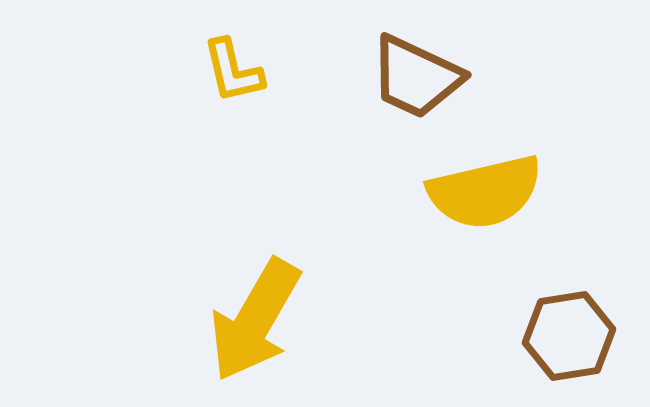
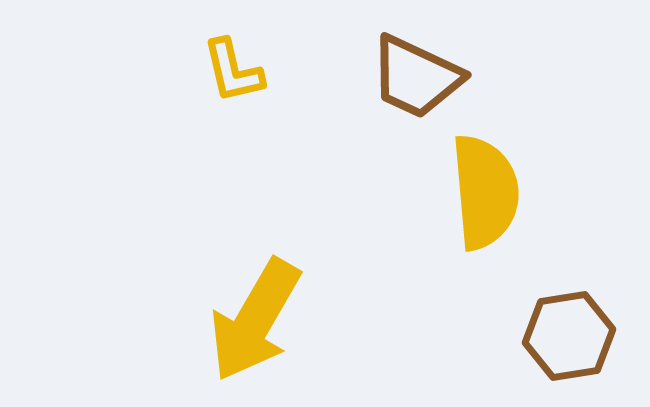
yellow semicircle: rotated 82 degrees counterclockwise
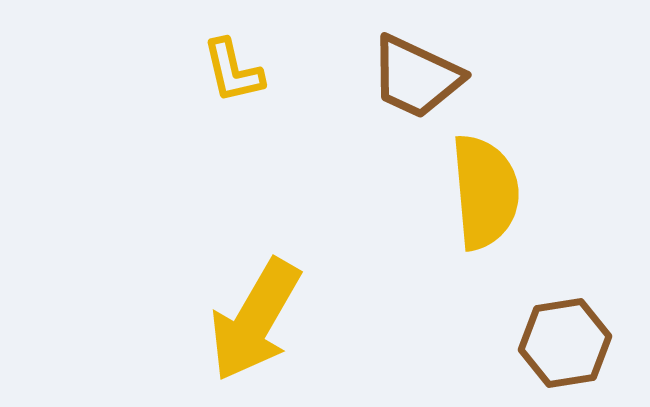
brown hexagon: moved 4 px left, 7 px down
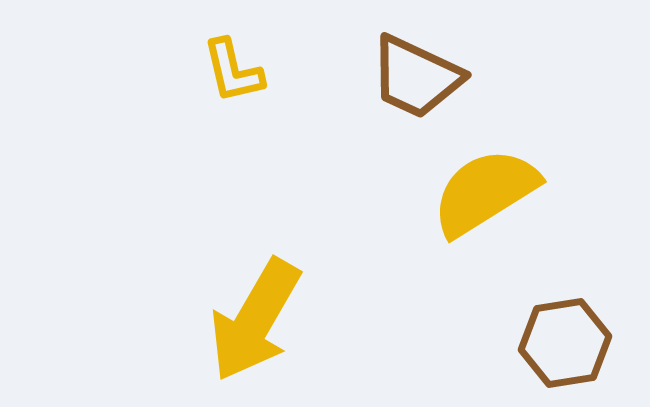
yellow semicircle: rotated 117 degrees counterclockwise
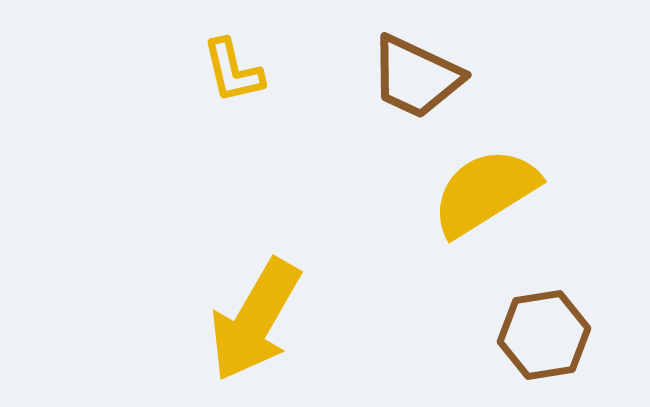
brown hexagon: moved 21 px left, 8 px up
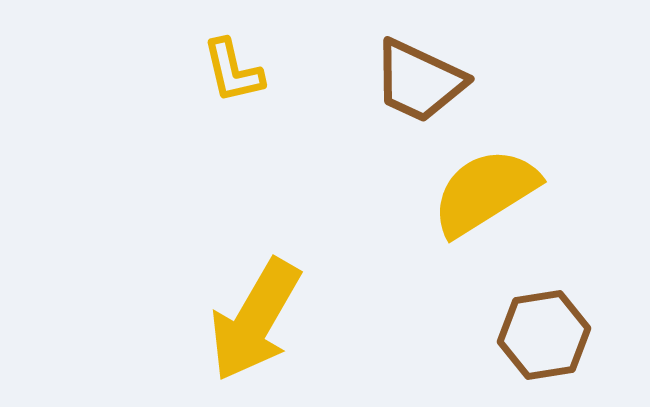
brown trapezoid: moved 3 px right, 4 px down
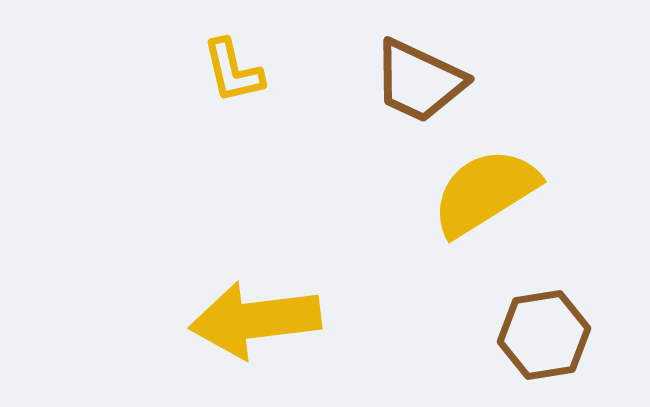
yellow arrow: rotated 53 degrees clockwise
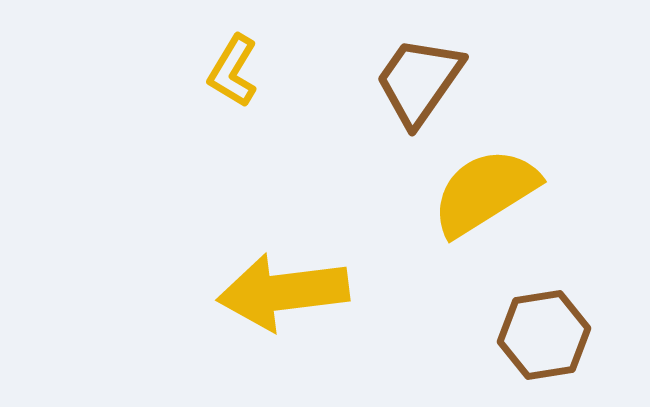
yellow L-shape: rotated 44 degrees clockwise
brown trapezoid: rotated 100 degrees clockwise
yellow arrow: moved 28 px right, 28 px up
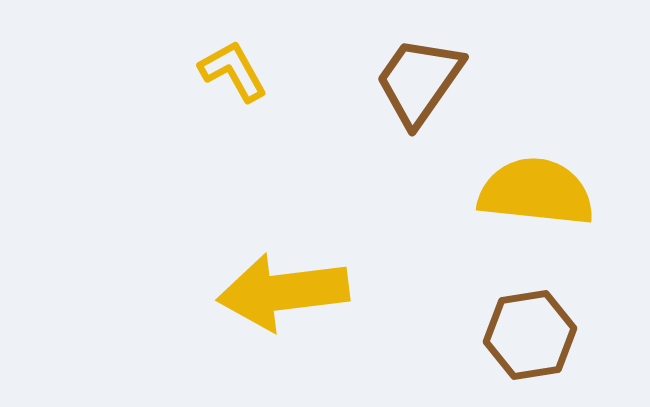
yellow L-shape: rotated 120 degrees clockwise
yellow semicircle: moved 51 px right; rotated 38 degrees clockwise
brown hexagon: moved 14 px left
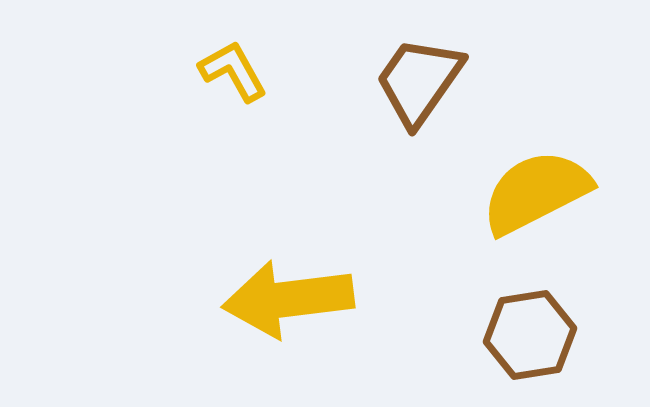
yellow semicircle: rotated 33 degrees counterclockwise
yellow arrow: moved 5 px right, 7 px down
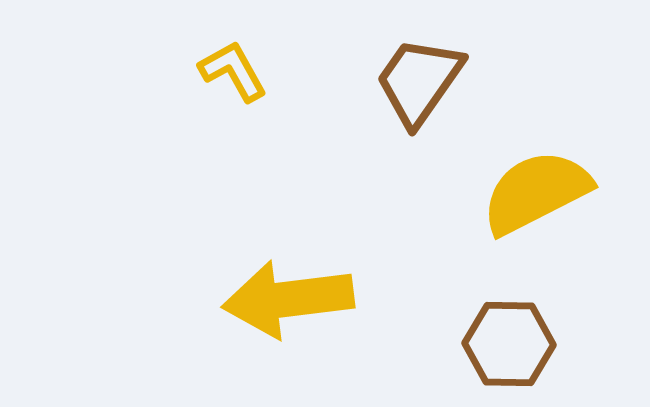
brown hexagon: moved 21 px left, 9 px down; rotated 10 degrees clockwise
